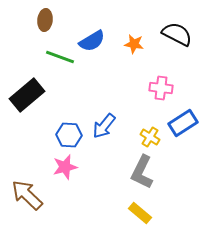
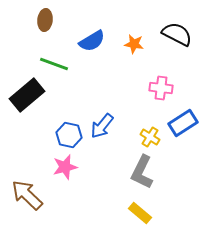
green line: moved 6 px left, 7 px down
blue arrow: moved 2 px left
blue hexagon: rotated 10 degrees clockwise
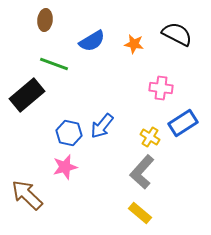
blue hexagon: moved 2 px up
gray L-shape: rotated 16 degrees clockwise
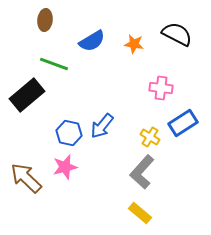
brown arrow: moved 1 px left, 17 px up
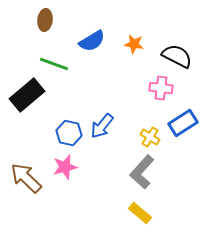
black semicircle: moved 22 px down
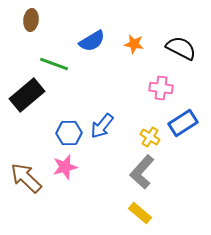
brown ellipse: moved 14 px left
black semicircle: moved 4 px right, 8 px up
blue hexagon: rotated 15 degrees counterclockwise
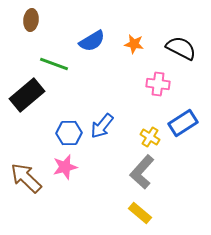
pink cross: moved 3 px left, 4 px up
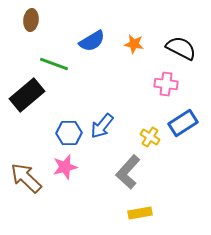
pink cross: moved 8 px right
gray L-shape: moved 14 px left
yellow rectangle: rotated 50 degrees counterclockwise
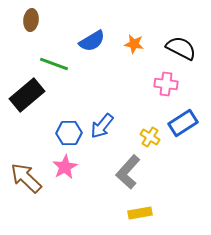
pink star: rotated 15 degrees counterclockwise
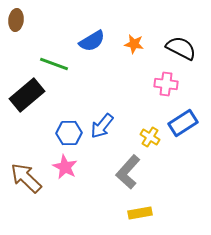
brown ellipse: moved 15 px left
pink star: rotated 15 degrees counterclockwise
